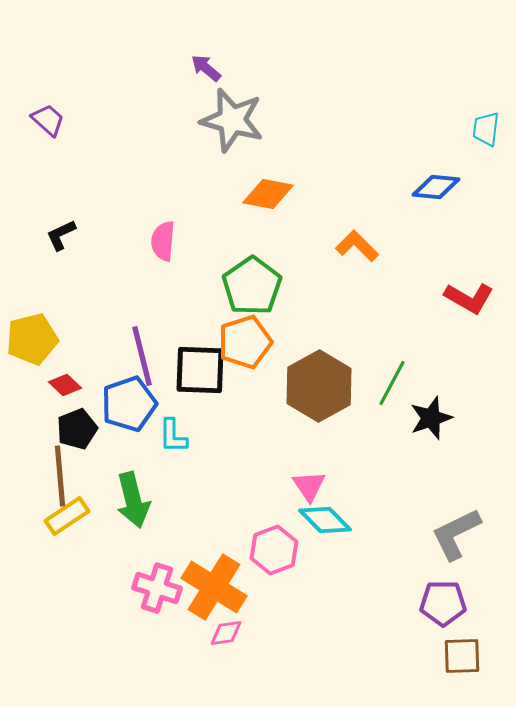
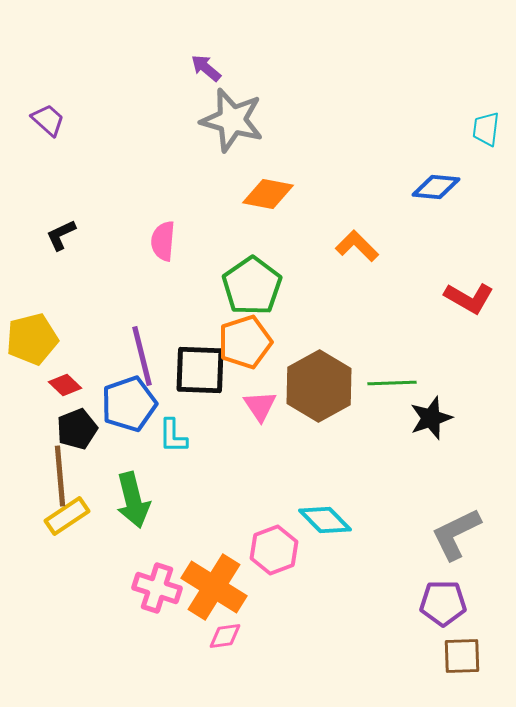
green line: rotated 60 degrees clockwise
pink triangle: moved 49 px left, 80 px up
pink diamond: moved 1 px left, 3 px down
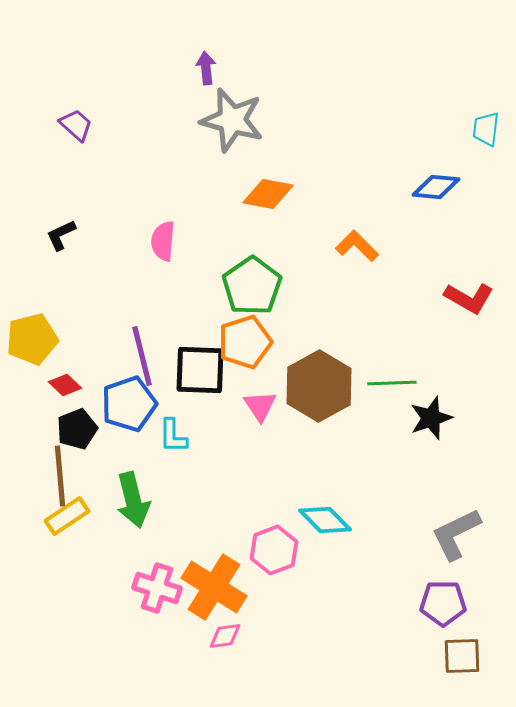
purple arrow: rotated 44 degrees clockwise
purple trapezoid: moved 28 px right, 5 px down
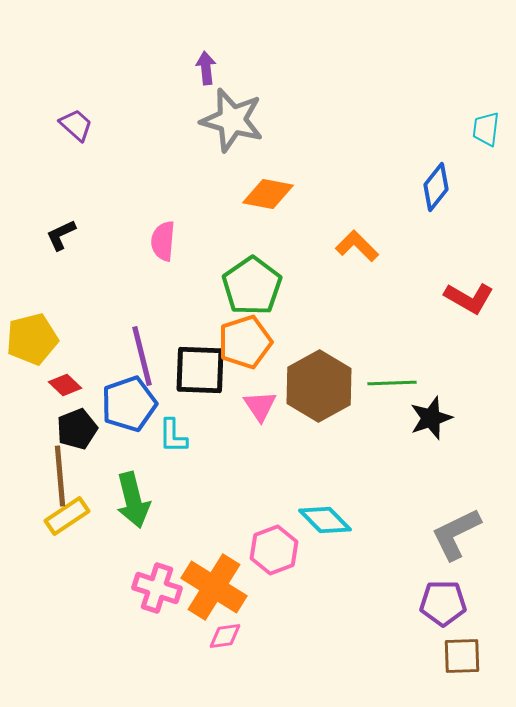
blue diamond: rotated 57 degrees counterclockwise
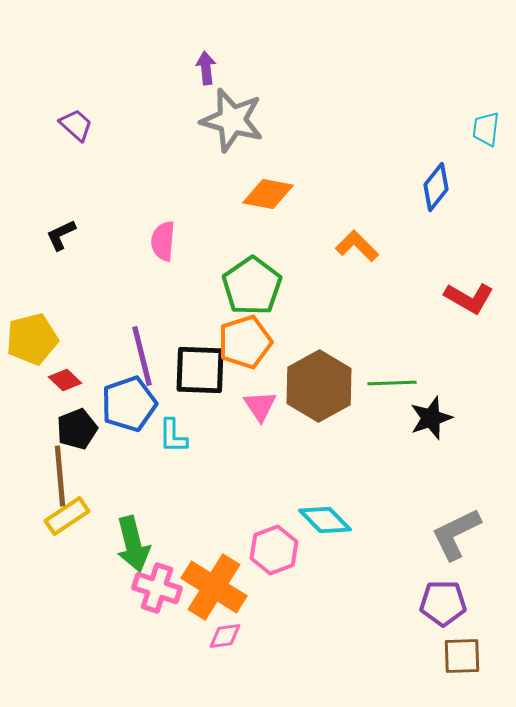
red diamond: moved 5 px up
green arrow: moved 44 px down
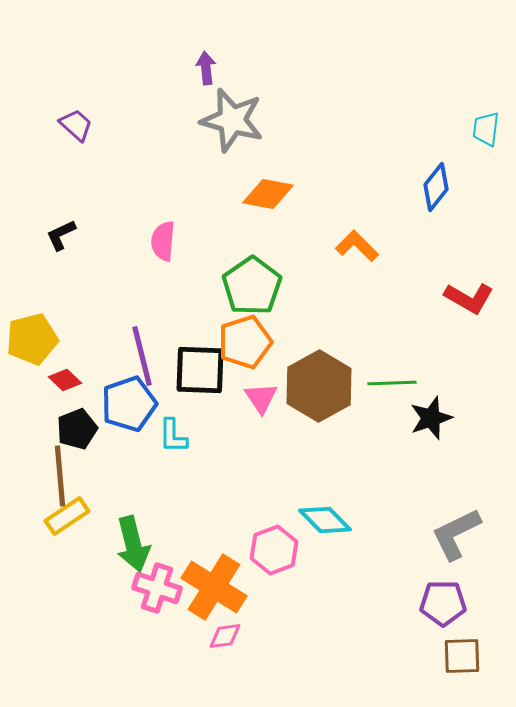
pink triangle: moved 1 px right, 8 px up
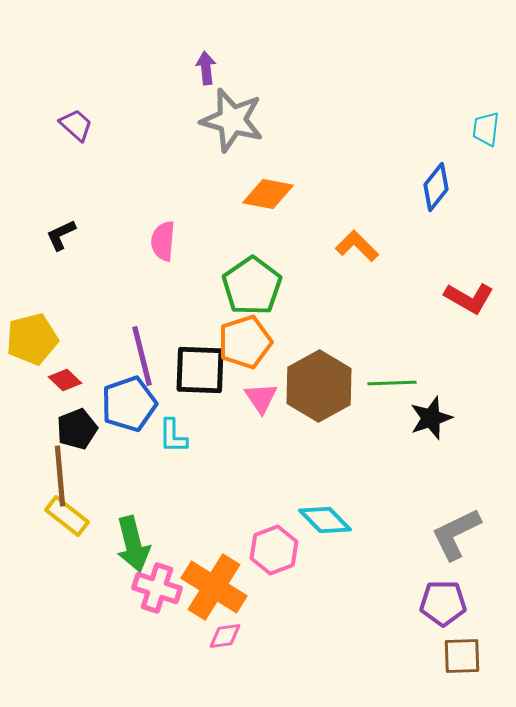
yellow rectangle: rotated 72 degrees clockwise
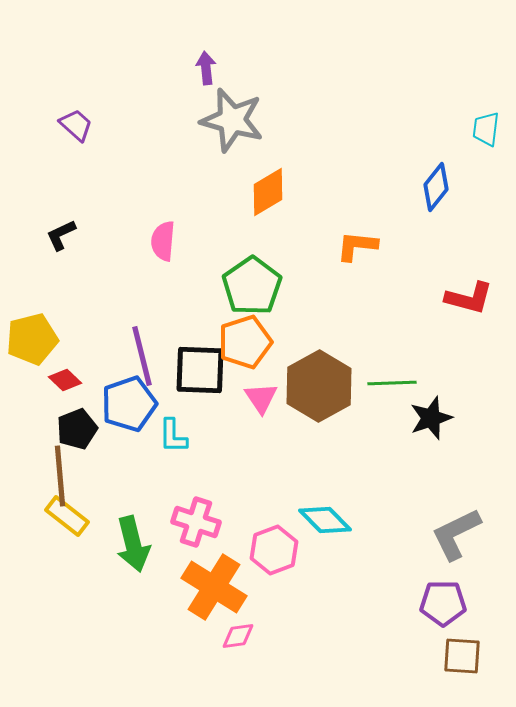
orange diamond: moved 2 px up; rotated 42 degrees counterclockwise
orange L-shape: rotated 39 degrees counterclockwise
red L-shape: rotated 15 degrees counterclockwise
pink cross: moved 39 px right, 66 px up
pink diamond: moved 13 px right
brown square: rotated 6 degrees clockwise
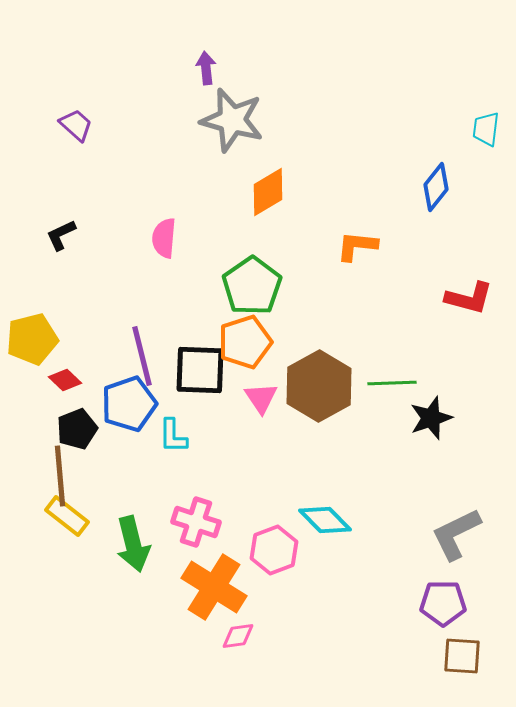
pink semicircle: moved 1 px right, 3 px up
